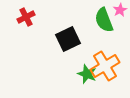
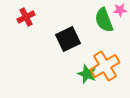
pink star: rotated 24 degrees clockwise
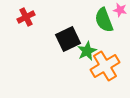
pink star: rotated 16 degrees clockwise
green star: moved 23 px up; rotated 24 degrees clockwise
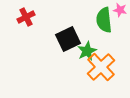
green semicircle: rotated 15 degrees clockwise
orange cross: moved 4 px left, 1 px down; rotated 12 degrees counterclockwise
